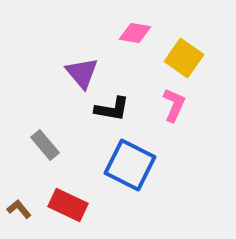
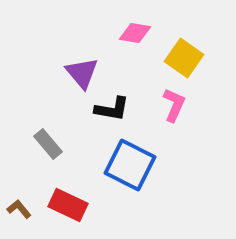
gray rectangle: moved 3 px right, 1 px up
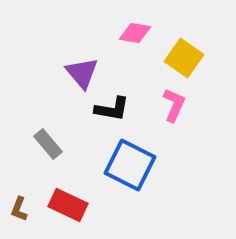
brown L-shape: rotated 120 degrees counterclockwise
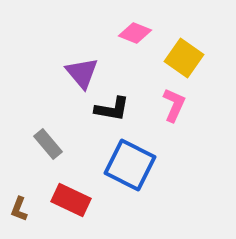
pink diamond: rotated 12 degrees clockwise
red rectangle: moved 3 px right, 5 px up
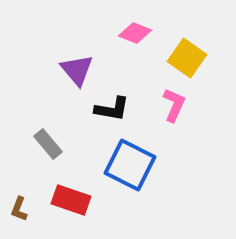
yellow square: moved 3 px right
purple triangle: moved 5 px left, 3 px up
red rectangle: rotated 6 degrees counterclockwise
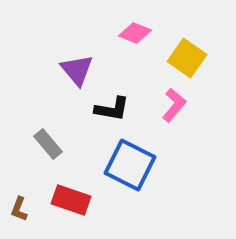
pink L-shape: rotated 16 degrees clockwise
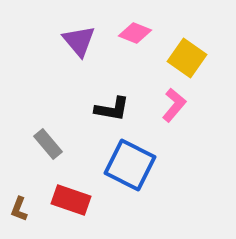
purple triangle: moved 2 px right, 29 px up
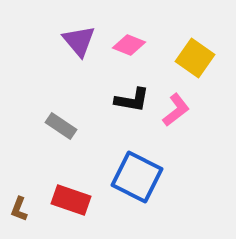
pink diamond: moved 6 px left, 12 px down
yellow square: moved 8 px right
pink L-shape: moved 2 px right, 5 px down; rotated 12 degrees clockwise
black L-shape: moved 20 px right, 9 px up
gray rectangle: moved 13 px right, 18 px up; rotated 16 degrees counterclockwise
blue square: moved 7 px right, 12 px down
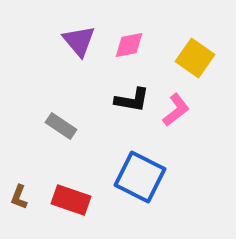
pink diamond: rotated 32 degrees counterclockwise
blue square: moved 3 px right
brown L-shape: moved 12 px up
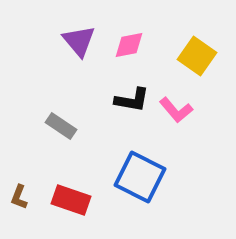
yellow square: moved 2 px right, 2 px up
pink L-shape: rotated 88 degrees clockwise
